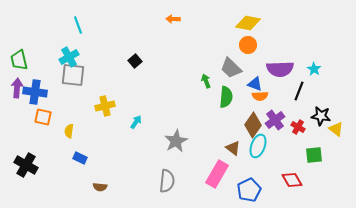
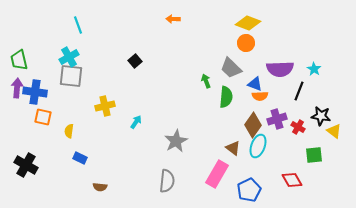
yellow diamond: rotated 10 degrees clockwise
orange circle: moved 2 px left, 2 px up
gray square: moved 2 px left, 1 px down
purple cross: moved 2 px right, 1 px up; rotated 18 degrees clockwise
yellow triangle: moved 2 px left, 2 px down
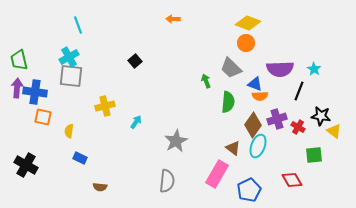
green semicircle: moved 2 px right, 5 px down
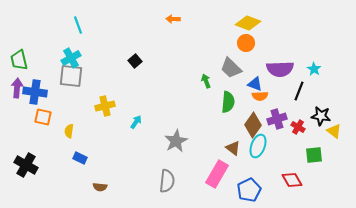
cyan cross: moved 2 px right, 1 px down
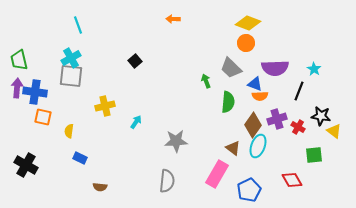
purple semicircle: moved 5 px left, 1 px up
gray star: rotated 25 degrees clockwise
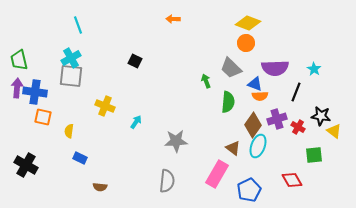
black square: rotated 24 degrees counterclockwise
black line: moved 3 px left, 1 px down
yellow cross: rotated 36 degrees clockwise
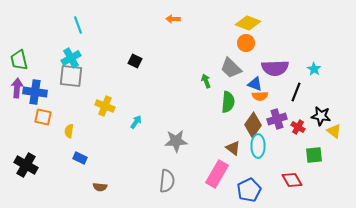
cyan ellipse: rotated 20 degrees counterclockwise
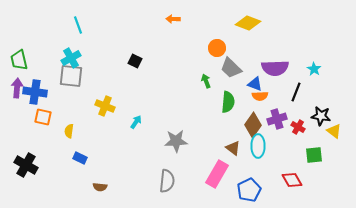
orange circle: moved 29 px left, 5 px down
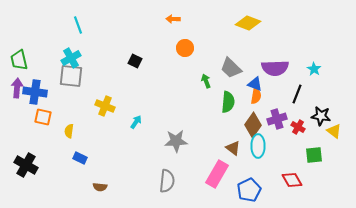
orange circle: moved 32 px left
black line: moved 1 px right, 2 px down
orange semicircle: moved 4 px left; rotated 77 degrees counterclockwise
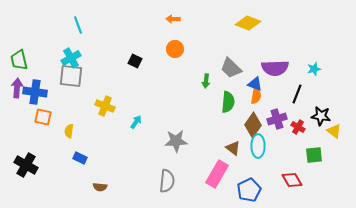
orange circle: moved 10 px left, 1 px down
cyan star: rotated 24 degrees clockwise
green arrow: rotated 152 degrees counterclockwise
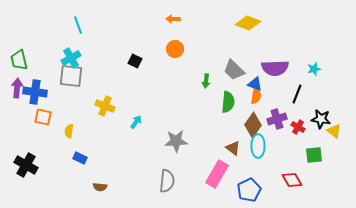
gray trapezoid: moved 3 px right, 2 px down
black star: moved 3 px down
